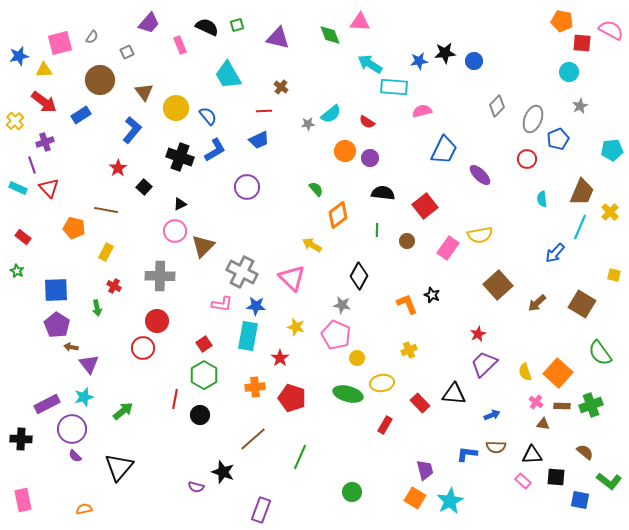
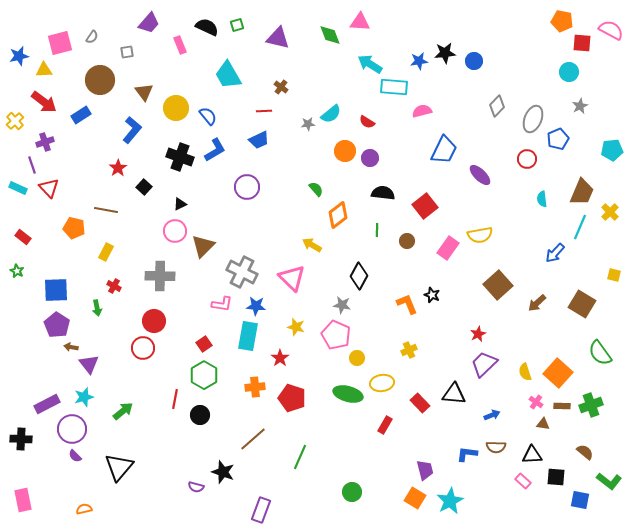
gray square at (127, 52): rotated 16 degrees clockwise
red circle at (157, 321): moved 3 px left
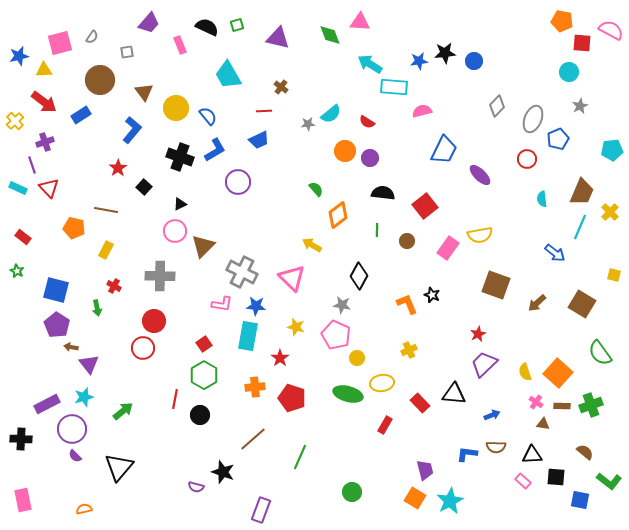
purple circle at (247, 187): moved 9 px left, 5 px up
yellow rectangle at (106, 252): moved 2 px up
blue arrow at (555, 253): rotated 95 degrees counterclockwise
brown square at (498, 285): moved 2 px left; rotated 28 degrees counterclockwise
blue square at (56, 290): rotated 16 degrees clockwise
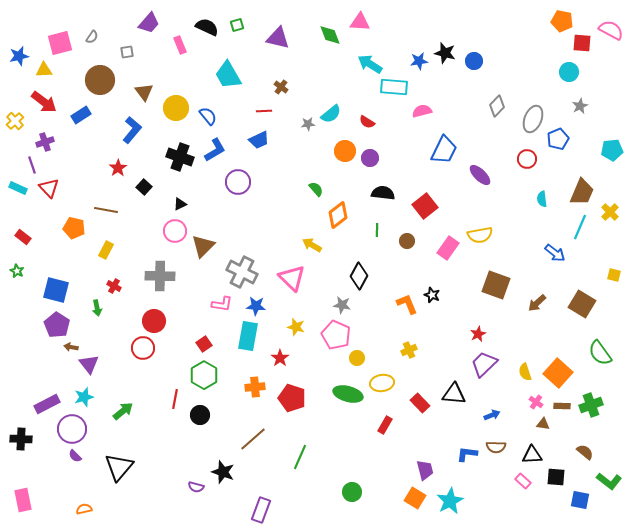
black star at (445, 53): rotated 20 degrees clockwise
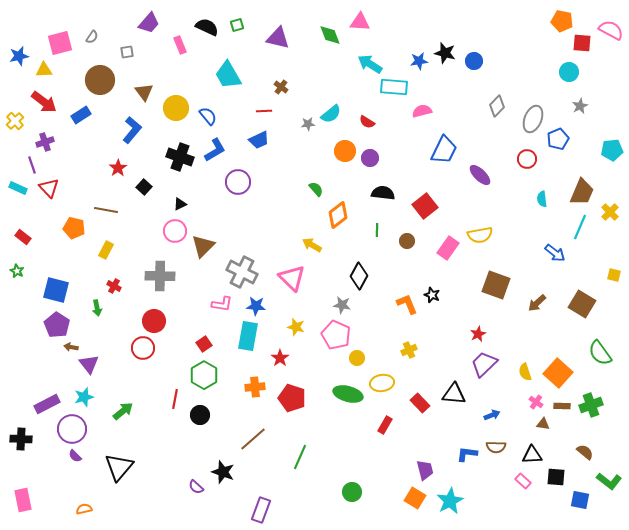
purple semicircle at (196, 487): rotated 28 degrees clockwise
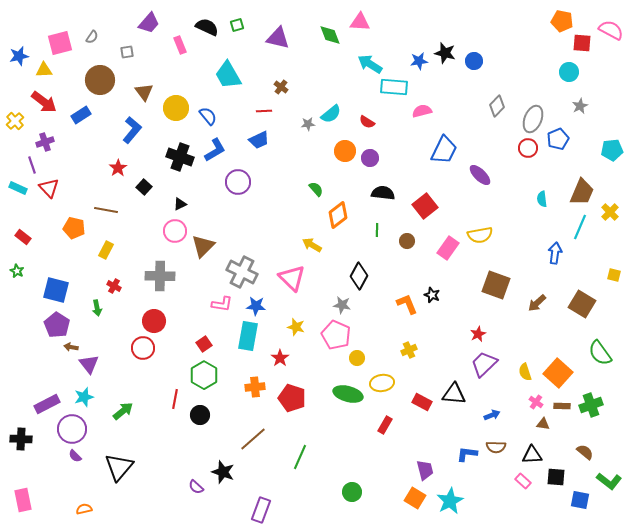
red circle at (527, 159): moved 1 px right, 11 px up
blue arrow at (555, 253): rotated 120 degrees counterclockwise
red rectangle at (420, 403): moved 2 px right, 1 px up; rotated 18 degrees counterclockwise
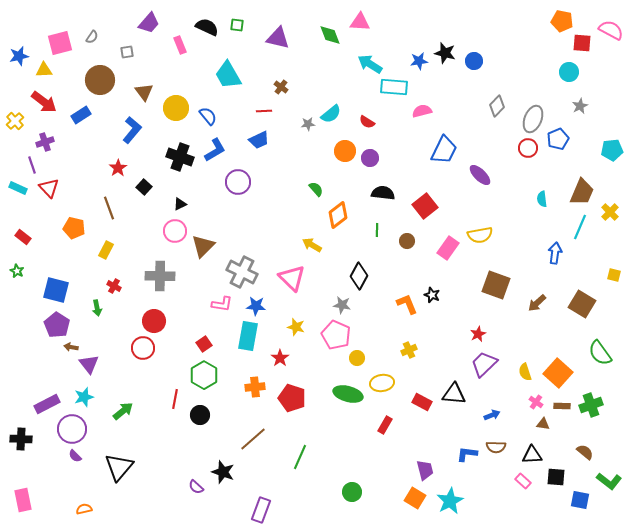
green square at (237, 25): rotated 24 degrees clockwise
brown line at (106, 210): moved 3 px right, 2 px up; rotated 60 degrees clockwise
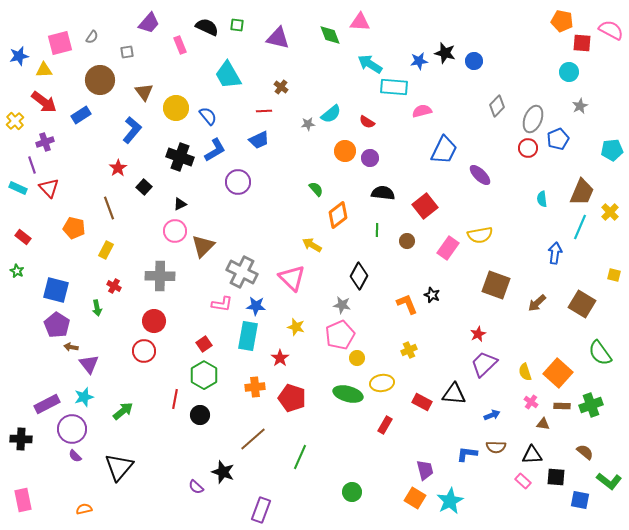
pink pentagon at (336, 335): moved 4 px right; rotated 24 degrees clockwise
red circle at (143, 348): moved 1 px right, 3 px down
pink cross at (536, 402): moved 5 px left
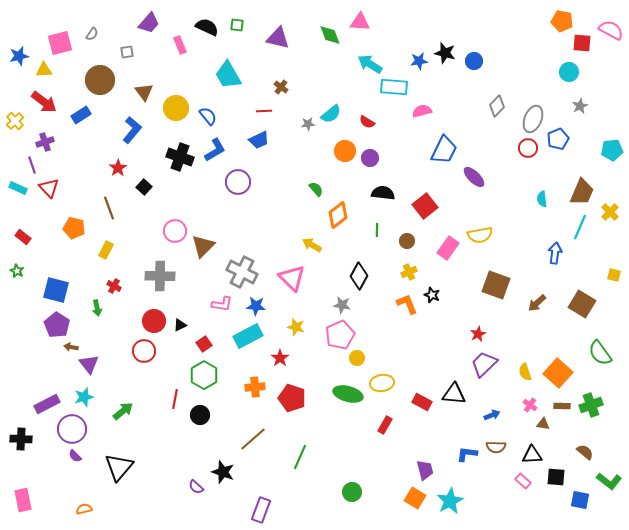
gray semicircle at (92, 37): moved 3 px up
purple ellipse at (480, 175): moved 6 px left, 2 px down
black triangle at (180, 204): moved 121 px down
cyan rectangle at (248, 336): rotated 52 degrees clockwise
yellow cross at (409, 350): moved 78 px up
pink cross at (531, 402): moved 1 px left, 3 px down
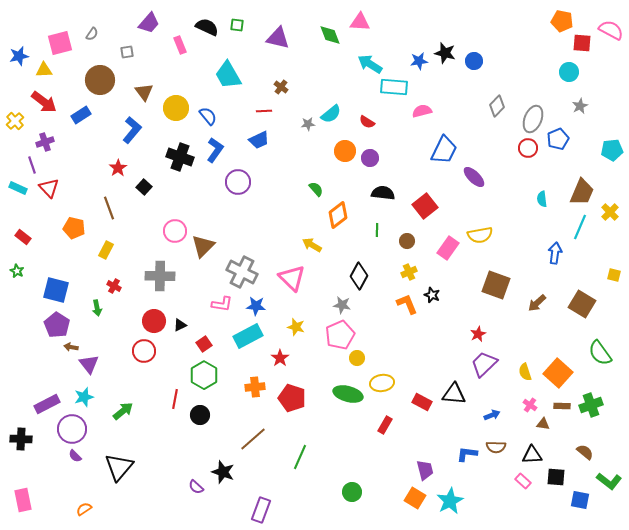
blue L-shape at (215, 150): rotated 25 degrees counterclockwise
orange semicircle at (84, 509): rotated 21 degrees counterclockwise
